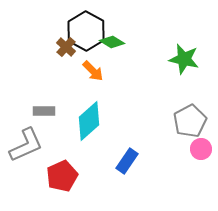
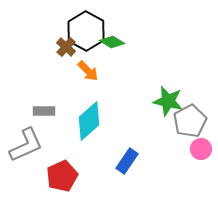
green star: moved 16 px left, 42 px down
orange arrow: moved 5 px left
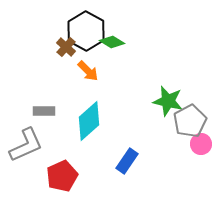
pink circle: moved 5 px up
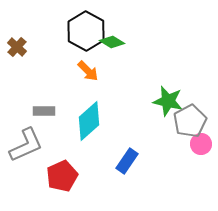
brown cross: moved 49 px left
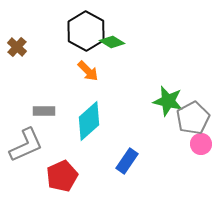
gray pentagon: moved 3 px right, 3 px up
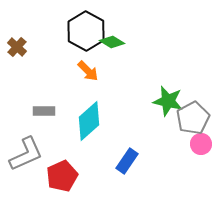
gray L-shape: moved 9 px down
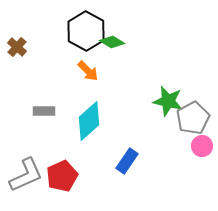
pink circle: moved 1 px right, 2 px down
gray L-shape: moved 21 px down
